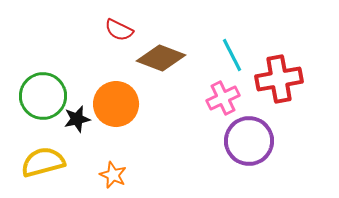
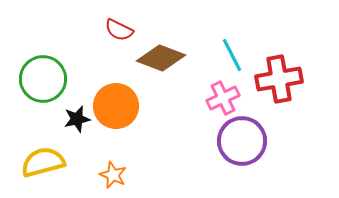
green circle: moved 17 px up
orange circle: moved 2 px down
purple circle: moved 7 px left
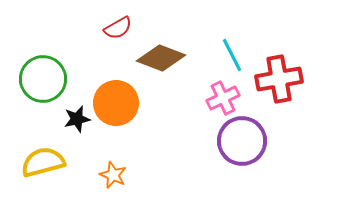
red semicircle: moved 1 px left, 2 px up; rotated 56 degrees counterclockwise
orange circle: moved 3 px up
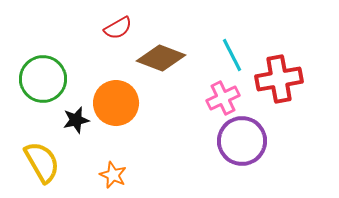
black star: moved 1 px left, 1 px down
yellow semicircle: moved 1 px left; rotated 75 degrees clockwise
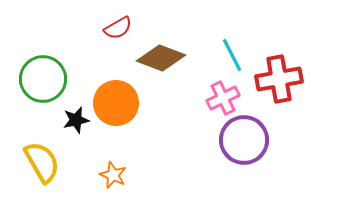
purple circle: moved 2 px right, 1 px up
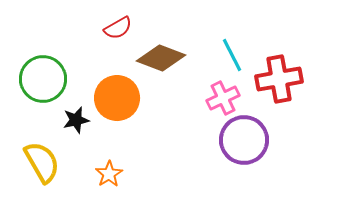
orange circle: moved 1 px right, 5 px up
orange star: moved 4 px left, 1 px up; rotated 16 degrees clockwise
